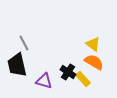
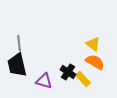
gray line: moved 5 px left; rotated 21 degrees clockwise
orange semicircle: moved 1 px right
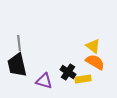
yellow triangle: moved 2 px down
yellow rectangle: rotated 56 degrees counterclockwise
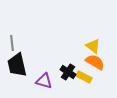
gray line: moved 7 px left
yellow rectangle: moved 1 px right, 2 px up; rotated 35 degrees clockwise
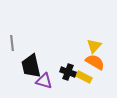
yellow triangle: moved 1 px right; rotated 35 degrees clockwise
black trapezoid: moved 14 px right, 1 px down
black cross: rotated 14 degrees counterclockwise
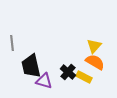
black cross: rotated 21 degrees clockwise
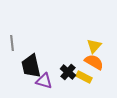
orange semicircle: moved 1 px left
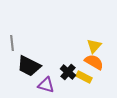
black trapezoid: moved 2 px left; rotated 50 degrees counterclockwise
purple triangle: moved 2 px right, 4 px down
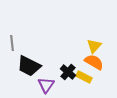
purple triangle: rotated 48 degrees clockwise
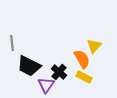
orange semicircle: moved 12 px left, 3 px up; rotated 30 degrees clockwise
black cross: moved 9 px left
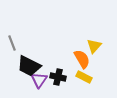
gray line: rotated 14 degrees counterclockwise
black cross: moved 1 px left, 5 px down; rotated 28 degrees counterclockwise
purple triangle: moved 7 px left, 5 px up
